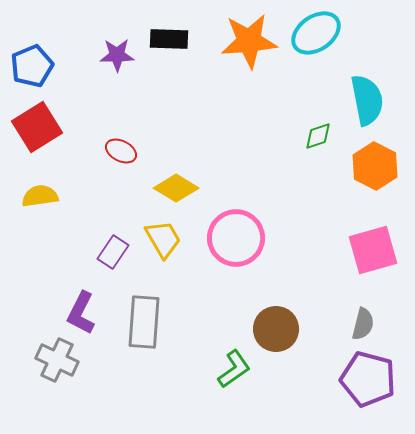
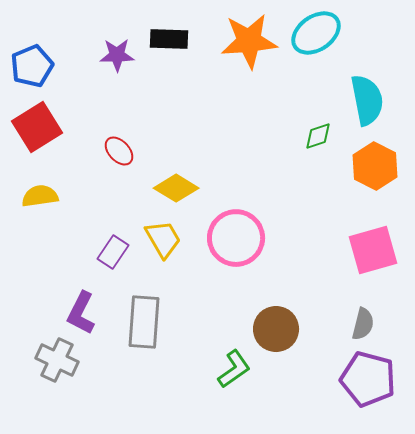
red ellipse: moved 2 px left; rotated 20 degrees clockwise
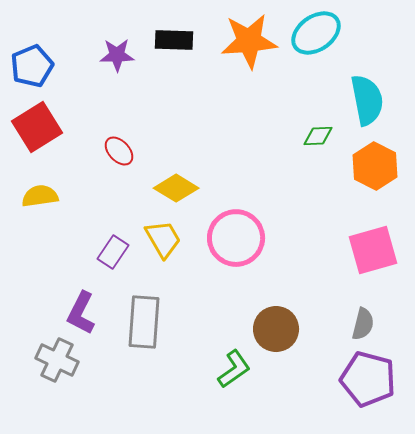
black rectangle: moved 5 px right, 1 px down
green diamond: rotated 16 degrees clockwise
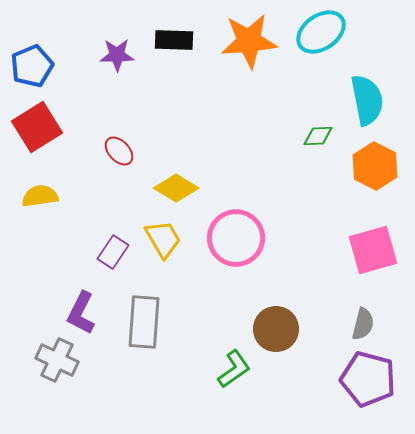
cyan ellipse: moved 5 px right, 1 px up
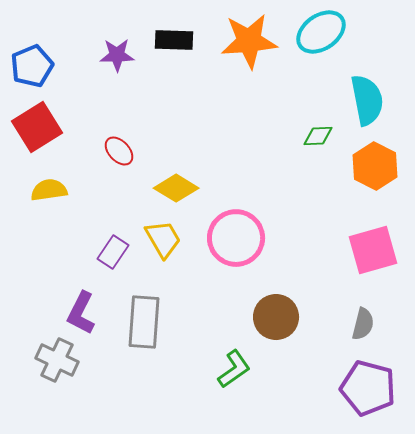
yellow semicircle: moved 9 px right, 6 px up
brown circle: moved 12 px up
purple pentagon: moved 9 px down
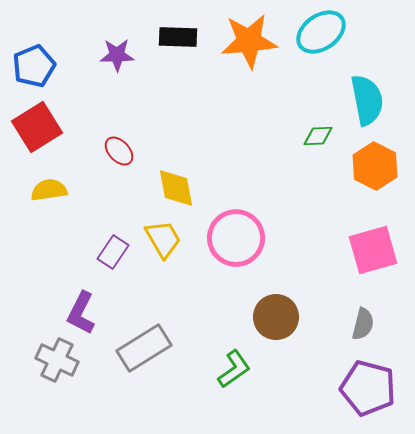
black rectangle: moved 4 px right, 3 px up
blue pentagon: moved 2 px right
yellow diamond: rotated 48 degrees clockwise
gray rectangle: moved 26 px down; rotated 54 degrees clockwise
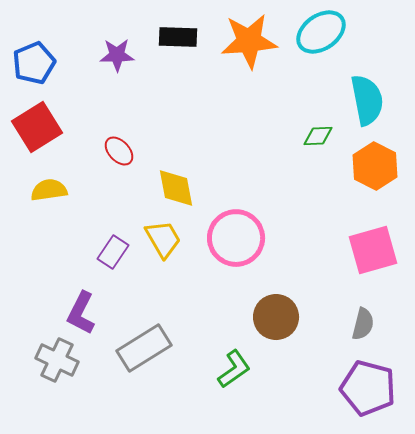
blue pentagon: moved 3 px up
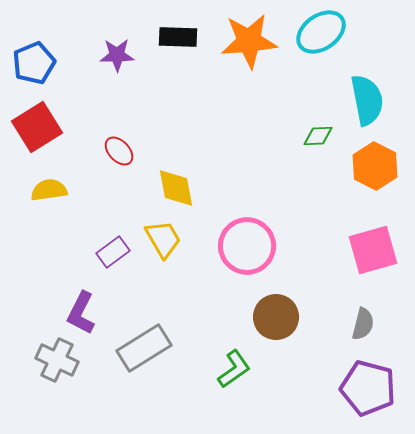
pink circle: moved 11 px right, 8 px down
purple rectangle: rotated 20 degrees clockwise
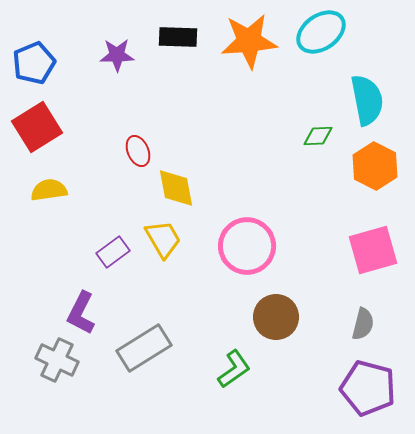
red ellipse: moved 19 px right; rotated 20 degrees clockwise
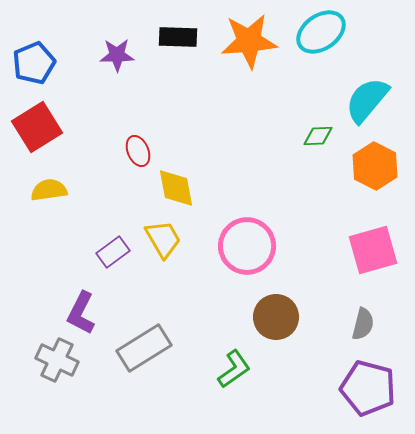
cyan semicircle: rotated 129 degrees counterclockwise
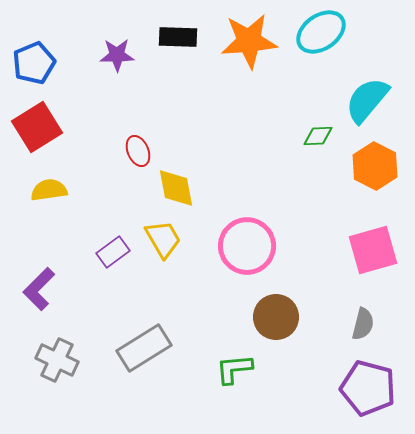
purple L-shape: moved 42 px left, 24 px up; rotated 18 degrees clockwise
green L-shape: rotated 150 degrees counterclockwise
